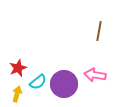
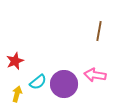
red star: moved 3 px left, 7 px up
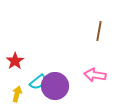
red star: rotated 12 degrees counterclockwise
purple circle: moved 9 px left, 2 px down
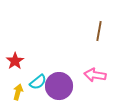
purple circle: moved 4 px right
yellow arrow: moved 1 px right, 2 px up
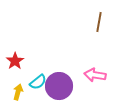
brown line: moved 9 px up
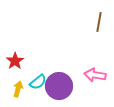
yellow arrow: moved 3 px up
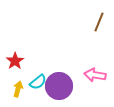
brown line: rotated 12 degrees clockwise
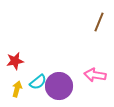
red star: rotated 24 degrees clockwise
yellow arrow: moved 1 px left
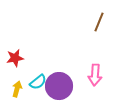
red star: moved 3 px up
pink arrow: rotated 95 degrees counterclockwise
